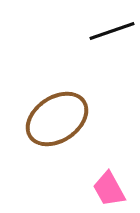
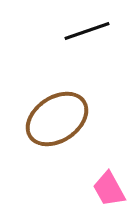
black line: moved 25 px left
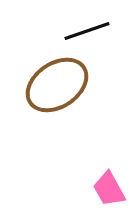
brown ellipse: moved 34 px up
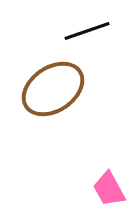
brown ellipse: moved 4 px left, 4 px down
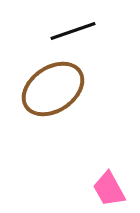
black line: moved 14 px left
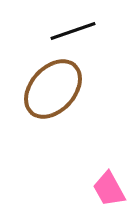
brown ellipse: rotated 14 degrees counterclockwise
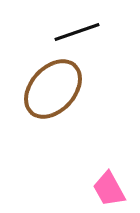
black line: moved 4 px right, 1 px down
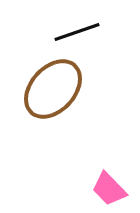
pink trapezoid: rotated 15 degrees counterclockwise
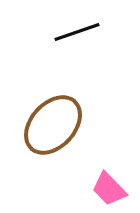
brown ellipse: moved 36 px down
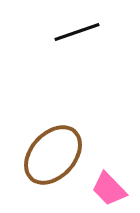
brown ellipse: moved 30 px down
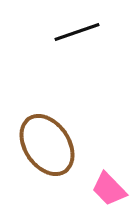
brown ellipse: moved 6 px left, 10 px up; rotated 76 degrees counterclockwise
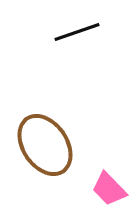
brown ellipse: moved 2 px left
